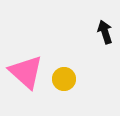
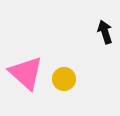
pink triangle: moved 1 px down
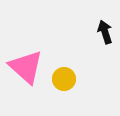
pink triangle: moved 6 px up
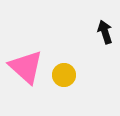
yellow circle: moved 4 px up
